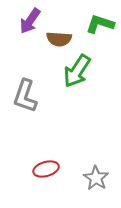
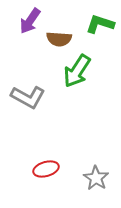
gray L-shape: moved 3 px right, 1 px down; rotated 80 degrees counterclockwise
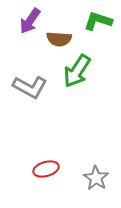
green L-shape: moved 2 px left, 3 px up
gray L-shape: moved 2 px right, 10 px up
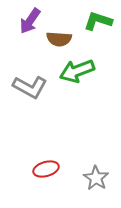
green arrow: rotated 36 degrees clockwise
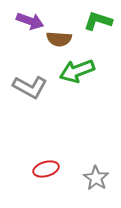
purple arrow: rotated 104 degrees counterclockwise
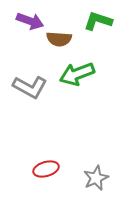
green arrow: moved 3 px down
gray star: rotated 15 degrees clockwise
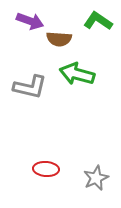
green L-shape: rotated 16 degrees clockwise
green arrow: rotated 36 degrees clockwise
gray L-shape: rotated 16 degrees counterclockwise
red ellipse: rotated 20 degrees clockwise
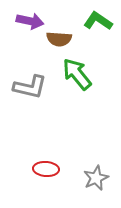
purple arrow: rotated 8 degrees counterclockwise
green arrow: rotated 36 degrees clockwise
